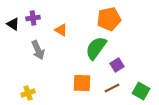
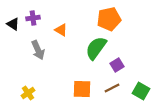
orange square: moved 6 px down
yellow cross: rotated 16 degrees counterclockwise
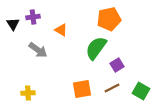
purple cross: moved 1 px up
black triangle: rotated 24 degrees clockwise
gray arrow: rotated 30 degrees counterclockwise
orange square: rotated 12 degrees counterclockwise
yellow cross: rotated 32 degrees clockwise
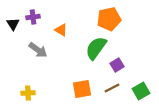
green square: rotated 30 degrees clockwise
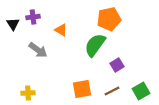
green semicircle: moved 1 px left, 3 px up
brown line: moved 3 px down
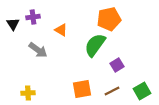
green square: moved 1 px right
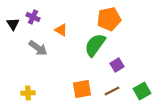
purple cross: rotated 32 degrees clockwise
gray arrow: moved 2 px up
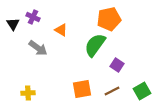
purple square: rotated 24 degrees counterclockwise
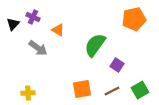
orange pentagon: moved 25 px right
black triangle: rotated 16 degrees clockwise
orange triangle: moved 3 px left
green square: moved 2 px left, 1 px up
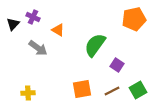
green square: moved 2 px left
